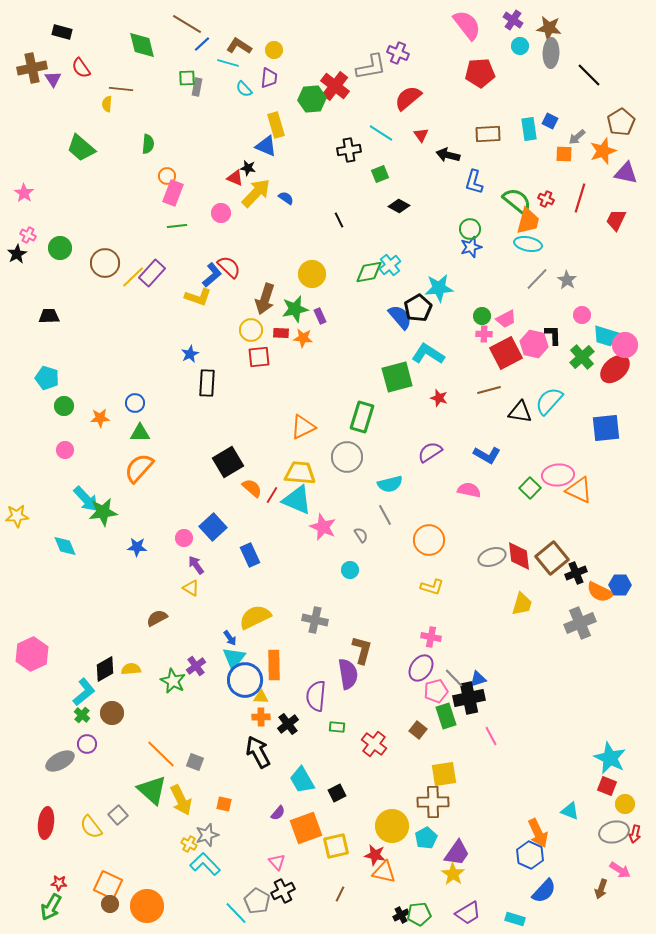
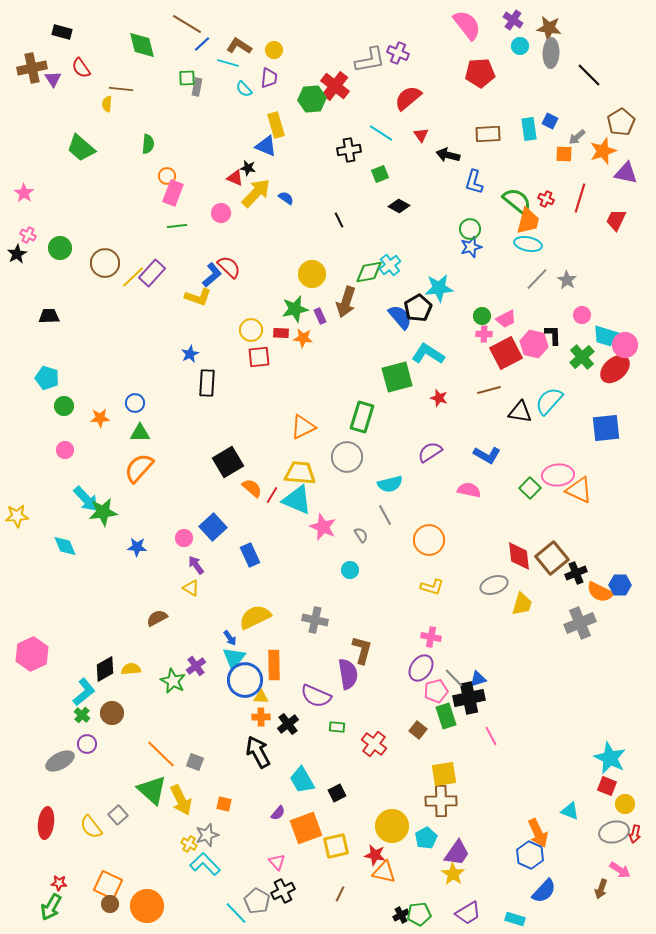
gray L-shape at (371, 67): moved 1 px left, 7 px up
brown arrow at (265, 299): moved 81 px right, 3 px down
gray ellipse at (492, 557): moved 2 px right, 28 px down
purple semicircle at (316, 696): rotated 72 degrees counterclockwise
brown cross at (433, 802): moved 8 px right, 1 px up
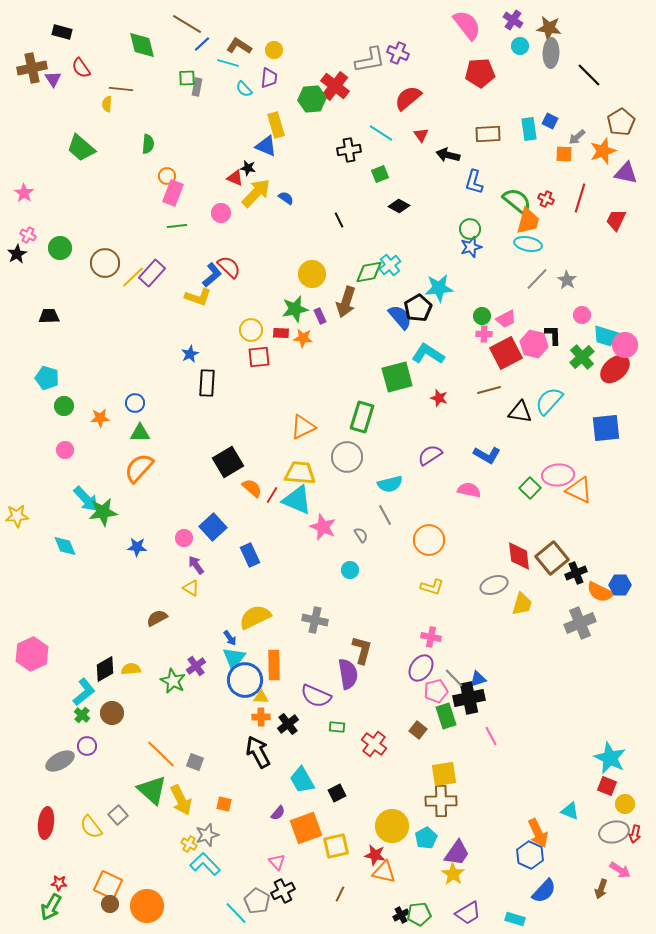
purple semicircle at (430, 452): moved 3 px down
purple circle at (87, 744): moved 2 px down
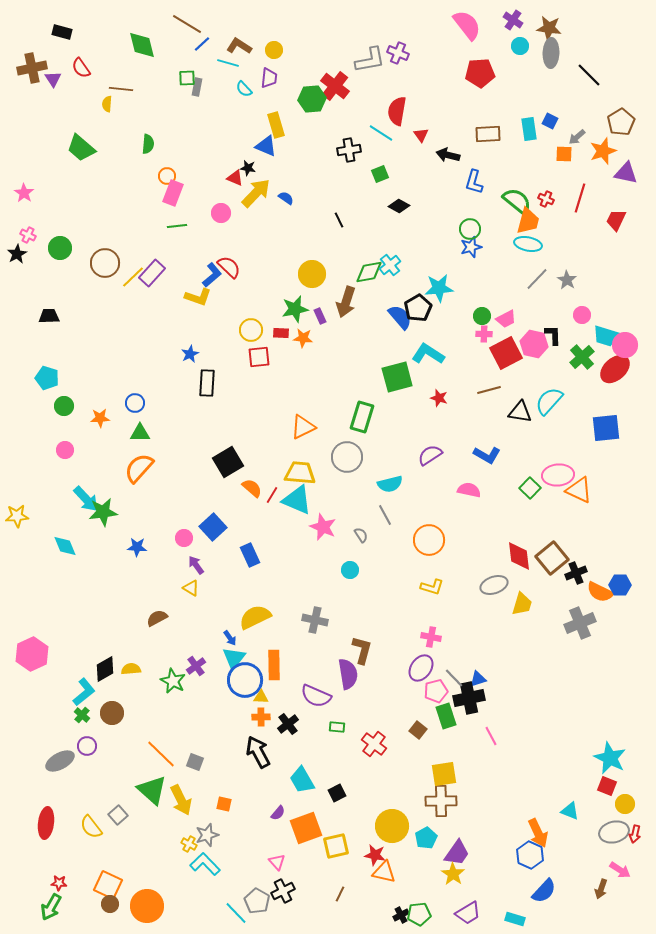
red semicircle at (408, 98): moved 11 px left, 13 px down; rotated 40 degrees counterclockwise
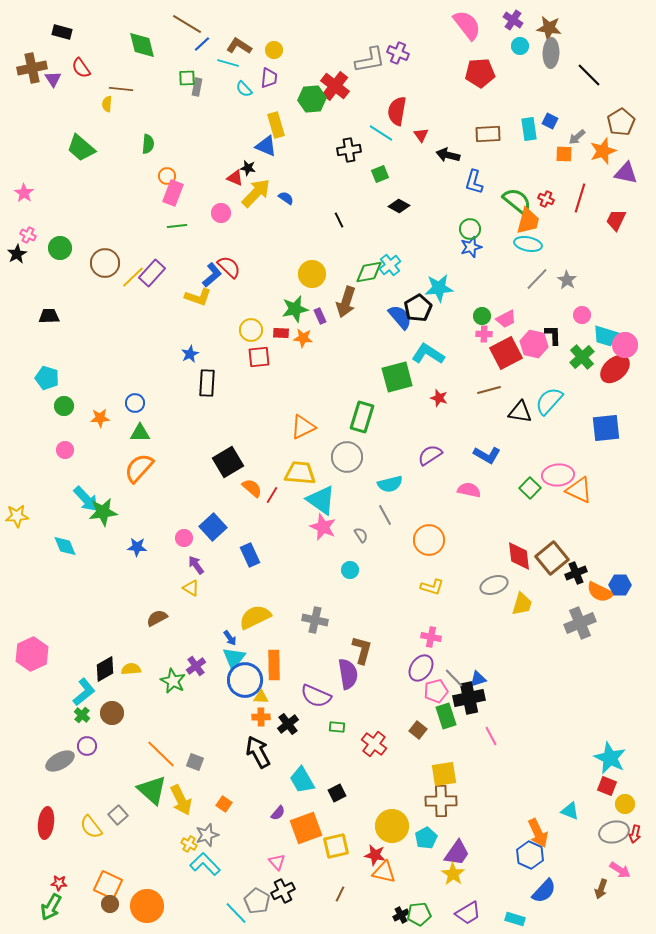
cyan triangle at (297, 500): moved 24 px right; rotated 12 degrees clockwise
orange square at (224, 804): rotated 21 degrees clockwise
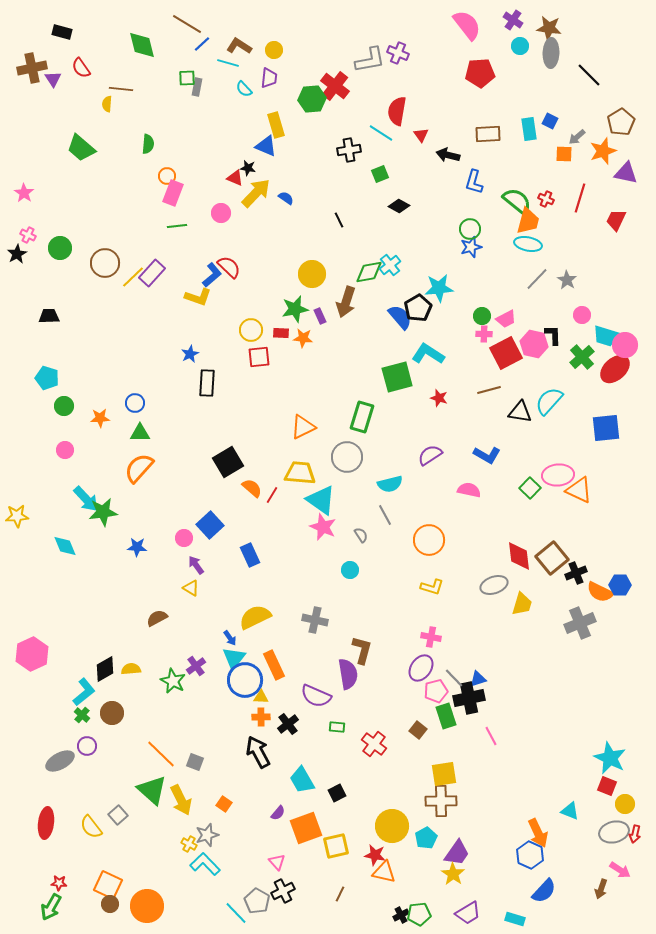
blue square at (213, 527): moved 3 px left, 2 px up
orange rectangle at (274, 665): rotated 24 degrees counterclockwise
